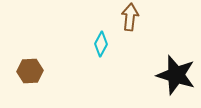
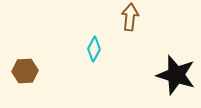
cyan diamond: moved 7 px left, 5 px down
brown hexagon: moved 5 px left
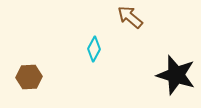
brown arrow: rotated 56 degrees counterclockwise
brown hexagon: moved 4 px right, 6 px down
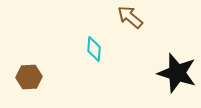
cyan diamond: rotated 25 degrees counterclockwise
black star: moved 1 px right, 2 px up
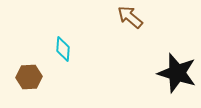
cyan diamond: moved 31 px left
